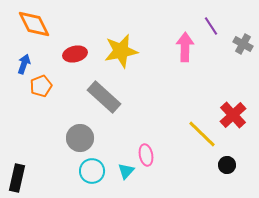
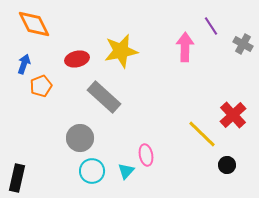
red ellipse: moved 2 px right, 5 px down
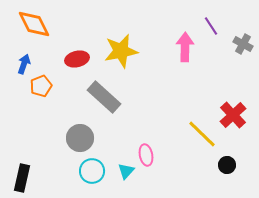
black rectangle: moved 5 px right
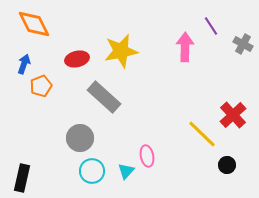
pink ellipse: moved 1 px right, 1 px down
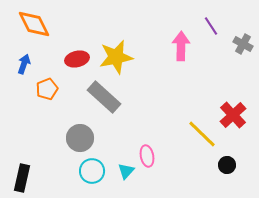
pink arrow: moved 4 px left, 1 px up
yellow star: moved 5 px left, 6 px down
orange pentagon: moved 6 px right, 3 px down
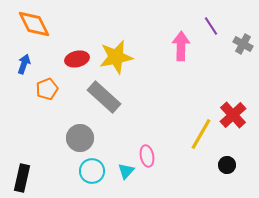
yellow line: moved 1 px left; rotated 76 degrees clockwise
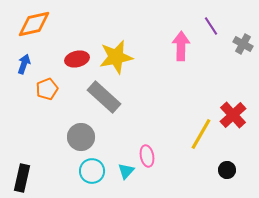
orange diamond: rotated 76 degrees counterclockwise
gray circle: moved 1 px right, 1 px up
black circle: moved 5 px down
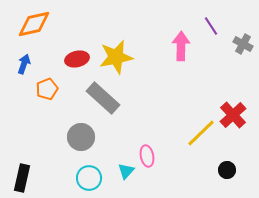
gray rectangle: moved 1 px left, 1 px down
yellow line: moved 1 px up; rotated 16 degrees clockwise
cyan circle: moved 3 px left, 7 px down
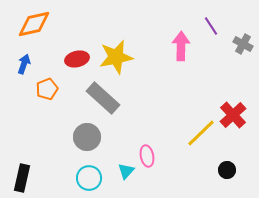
gray circle: moved 6 px right
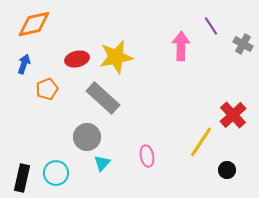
yellow line: moved 9 px down; rotated 12 degrees counterclockwise
cyan triangle: moved 24 px left, 8 px up
cyan circle: moved 33 px left, 5 px up
